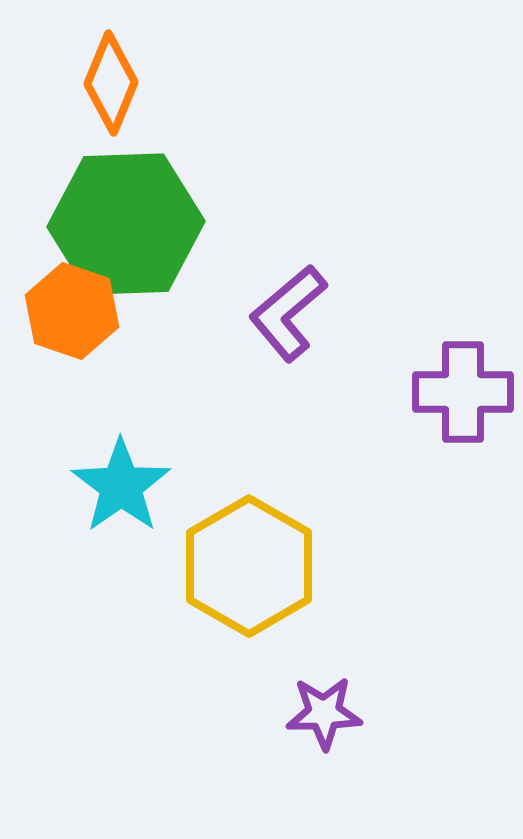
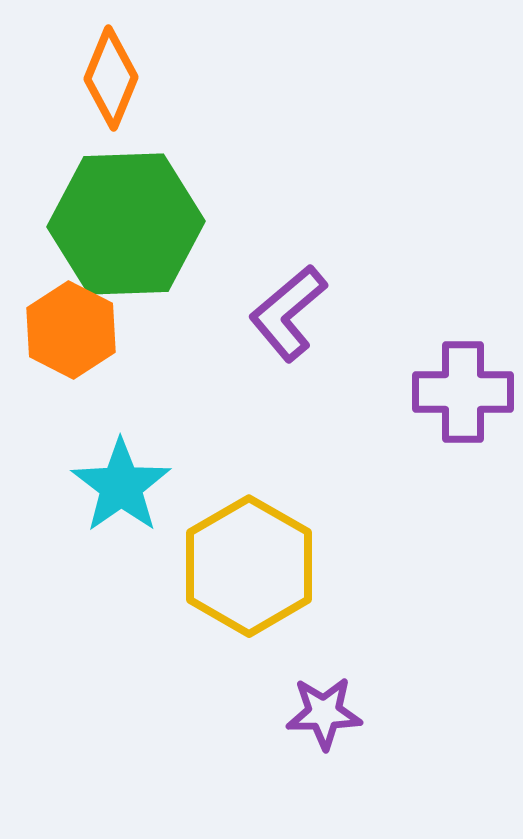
orange diamond: moved 5 px up
orange hexagon: moved 1 px left, 19 px down; rotated 8 degrees clockwise
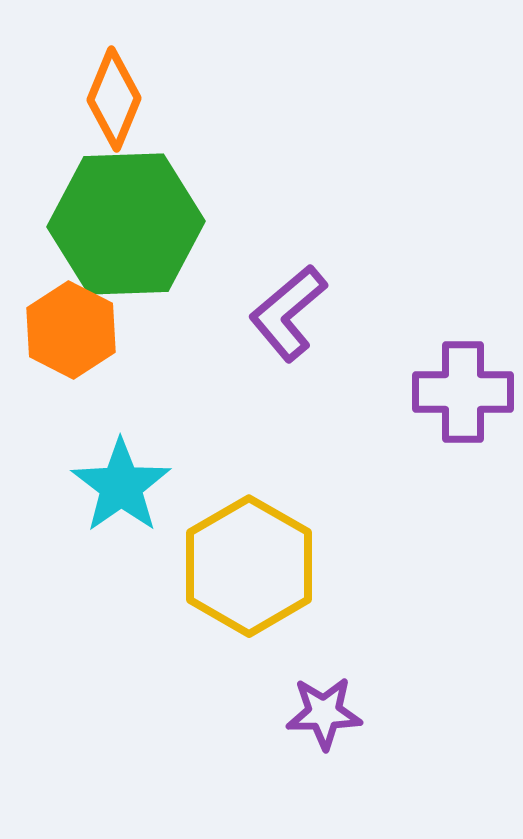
orange diamond: moved 3 px right, 21 px down
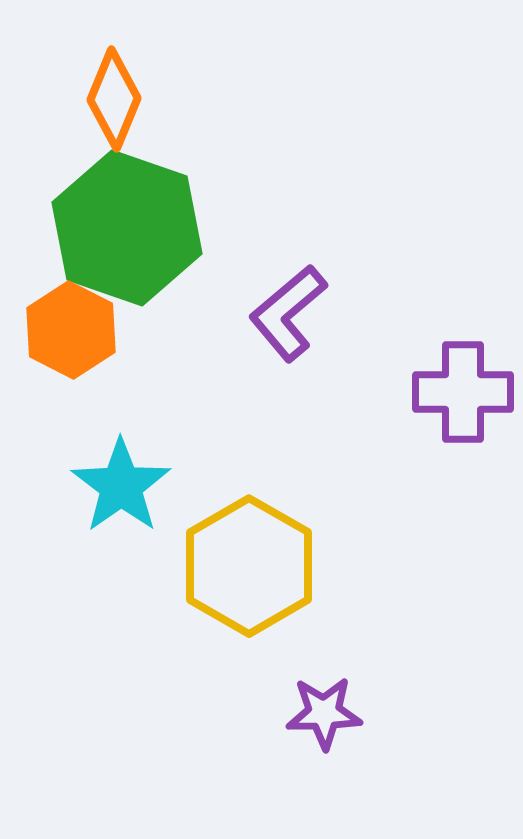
green hexagon: moved 1 px right, 4 px down; rotated 21 degrees clockwise
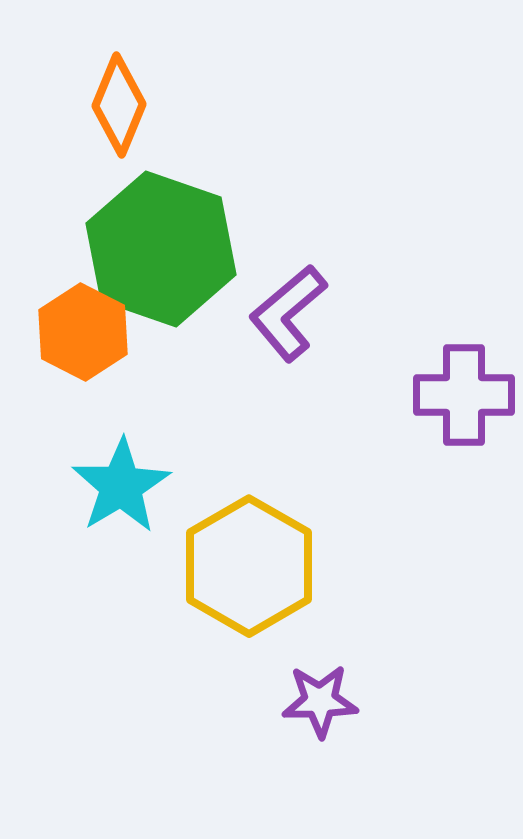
orange diamond: moved 5 px right, 6 px down
green hexagon: moved 34 px right, 21 px down
orange hexagon: moved 12 px right, 2 px down
purple cross: moved 1 px right, 3 px down
cyan star: rotated 4 degrees clockwise
purple star: moved 4 px left, 12 px up
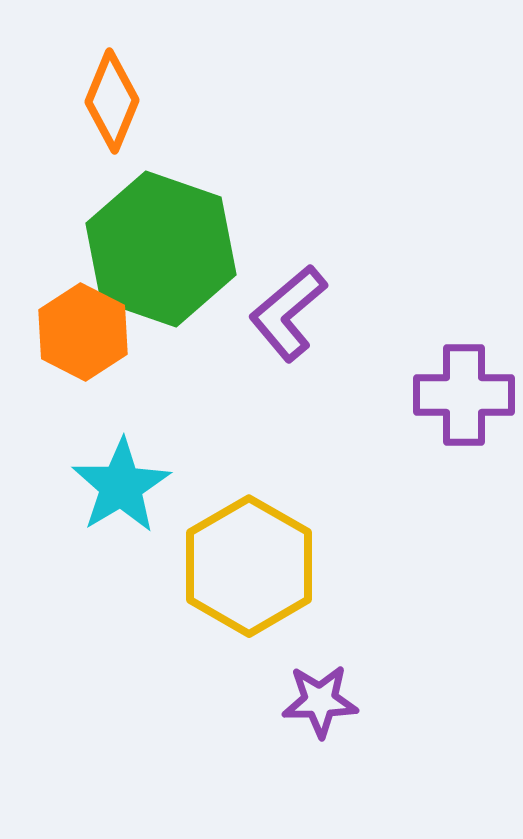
orange diamond: moved 7 px left, 4 px up
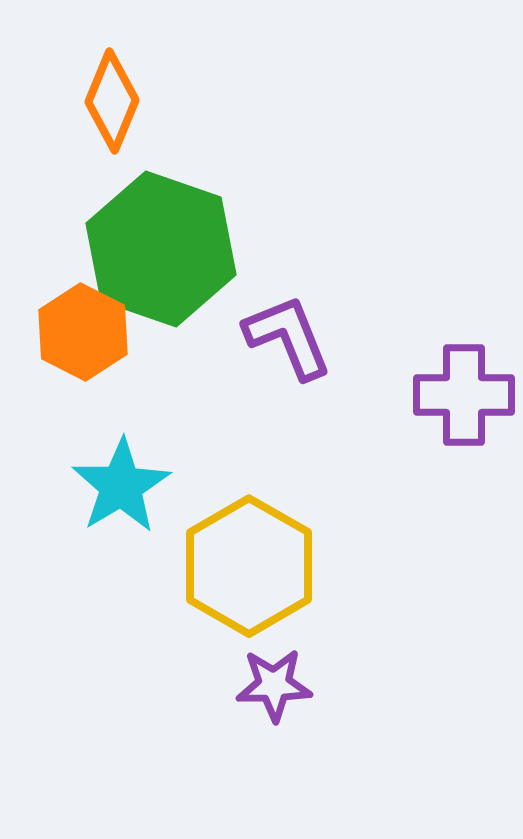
purple L-shape: moved 24 px down; rotated 108 degrees clockwise
purple star: moved 46 px left, 16 px up
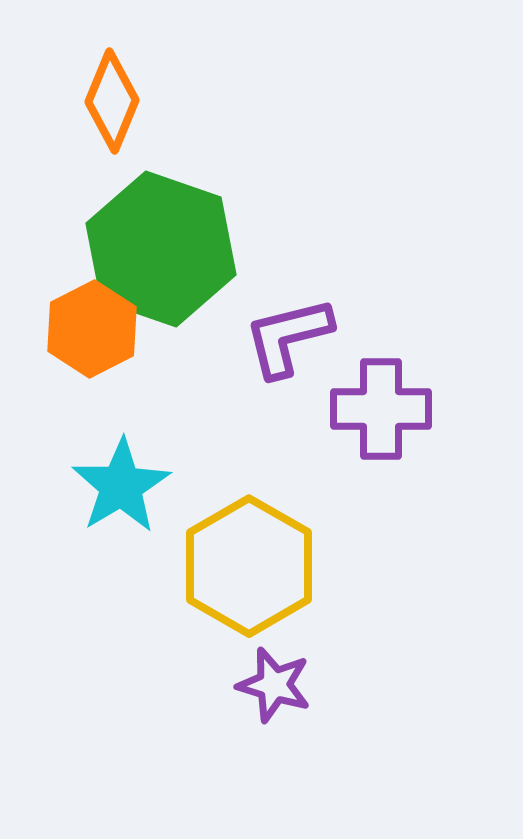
orange hexagon: moved 9 px right, 3 px up; rotated 6 degrees clockwise
purple L-shape: rotated 82 degrees counterclockwise
purple cross: moved 83 px left, 14 px down
purple star: rotated 18 degrees clockwise
